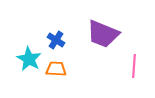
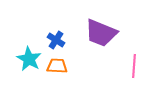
purple trapezoid: moved 2 px left, 1 px up
orange trapezoid: moved 1 px right, 3 px up
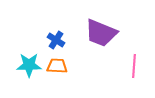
cyan star: moved 6 px down; rotated 30 degrees counterclockwise
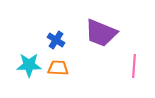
orange trapezoid: moved 1 px right, 2 px down
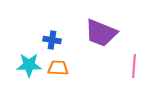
blue cross: moved 4 px left; rotated 24 degrees counterclockwise
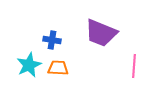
cyan star: rotated 25 degrees counterclockwise
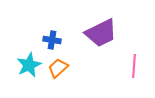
purple trapezoid: rotated 48 degrees counterclockwise
orange trapezoid: rotated 45 degrees counterclockwise
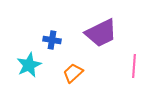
orange trapezoid: moved 15 px right, 5 px down
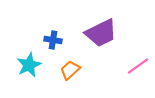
blue cross: moved 1 px right
pink line: moved 4 px right; rotated 50 degrees clockwise
orange trapezoid: moved 3 px left, 3 px up
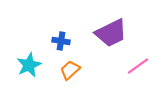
purple trapezoid: moved 10 px right
blue cross: moved 8 px right, 1 px down
